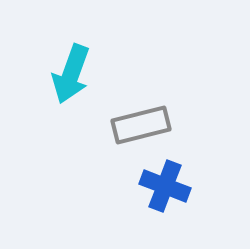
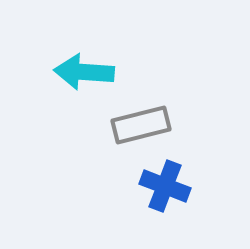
cyan arrow: moved 13 px right, 2 px up; rotated 74 degrees clockwise
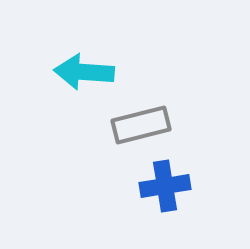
blue cross: rotated 30 degrees counterclockwise
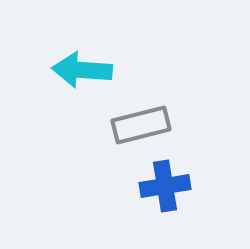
cyan arrow: moved 2 px left, 2 px up
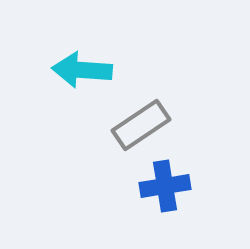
gray rectangle: rotated 20 degrees counterclockwise
